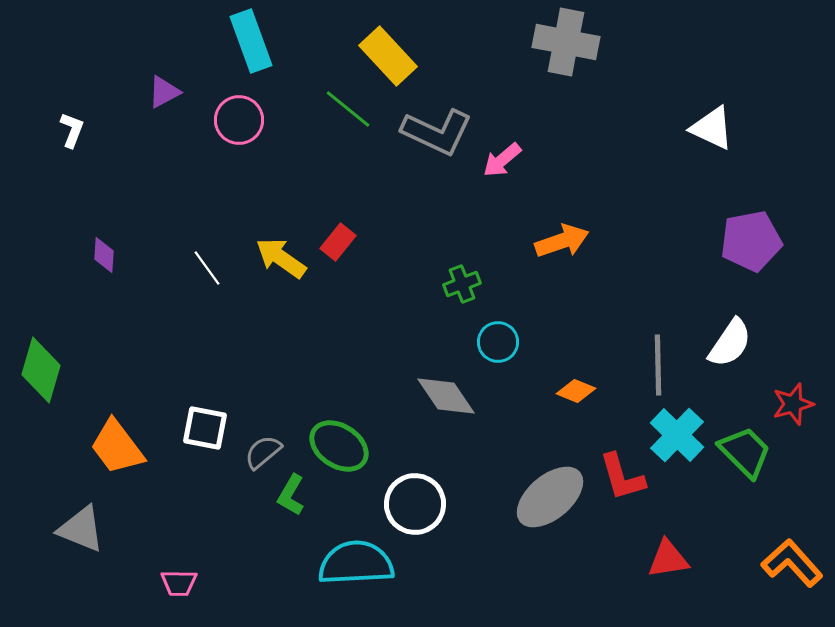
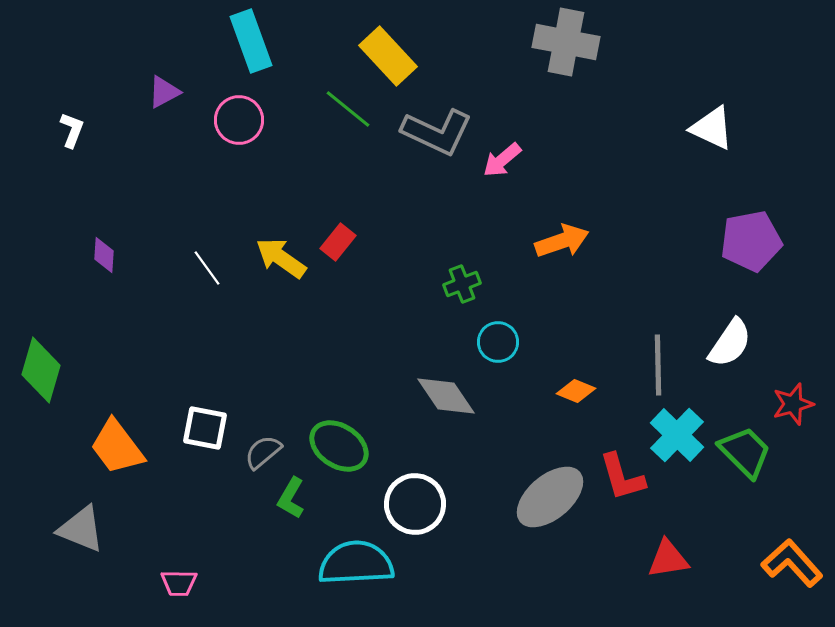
green L-shape: moved 3 px down
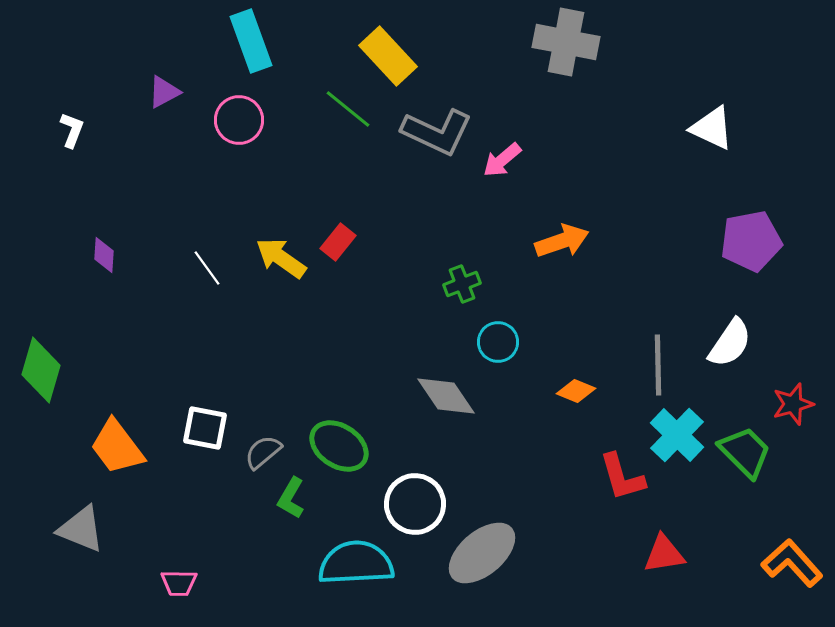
gray ellipse: moved 68 px left, 56 px down
red triangle: moved 4 px left, 5 px up
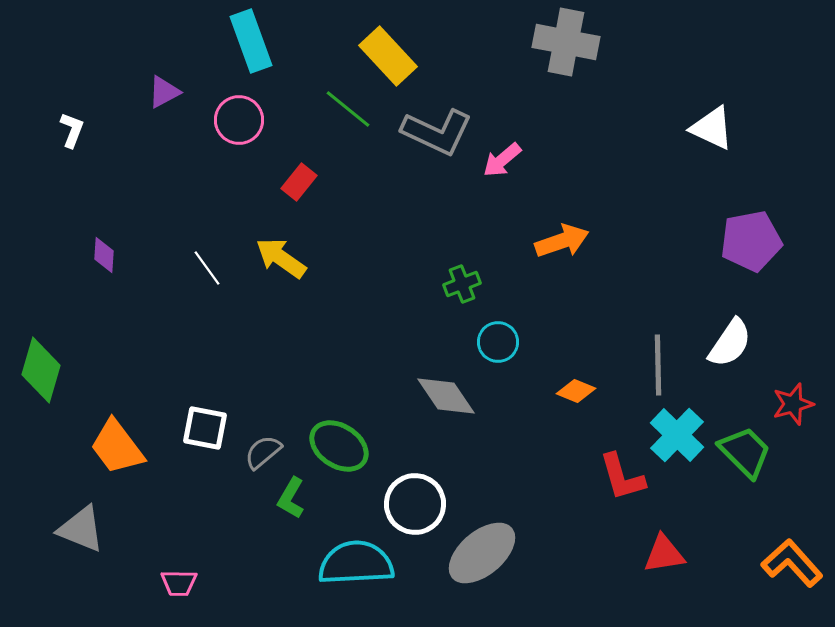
red rectangle: moved 39 px left, 60 px up
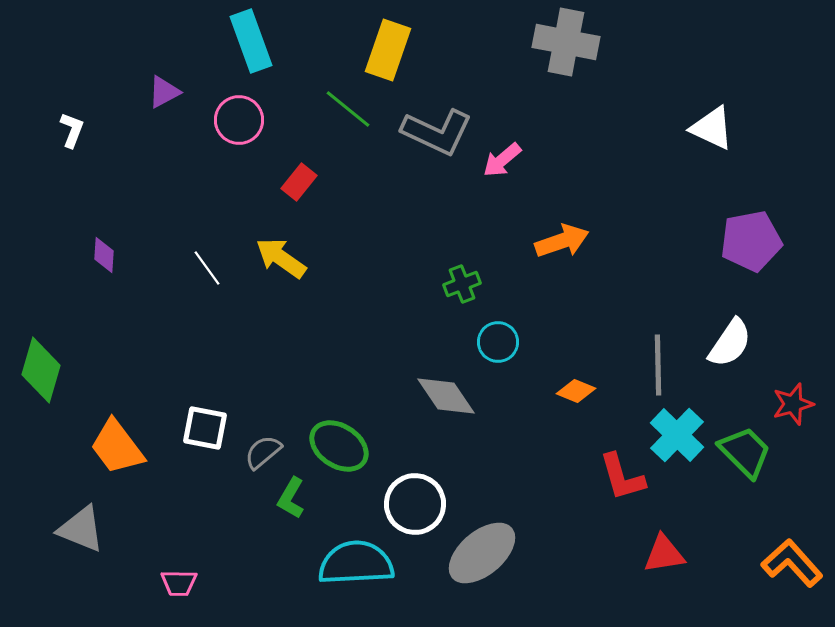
yellow rectangle: moved 6 px up; rotated 62 degrees clockwise
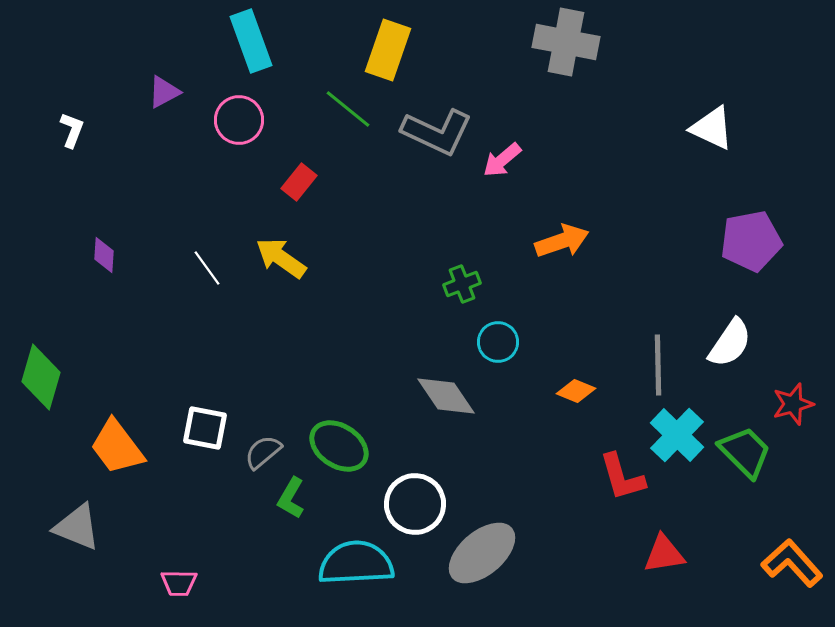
green diamond: moved 7 px down
gray triangle: moved 4 px left, 2 px up
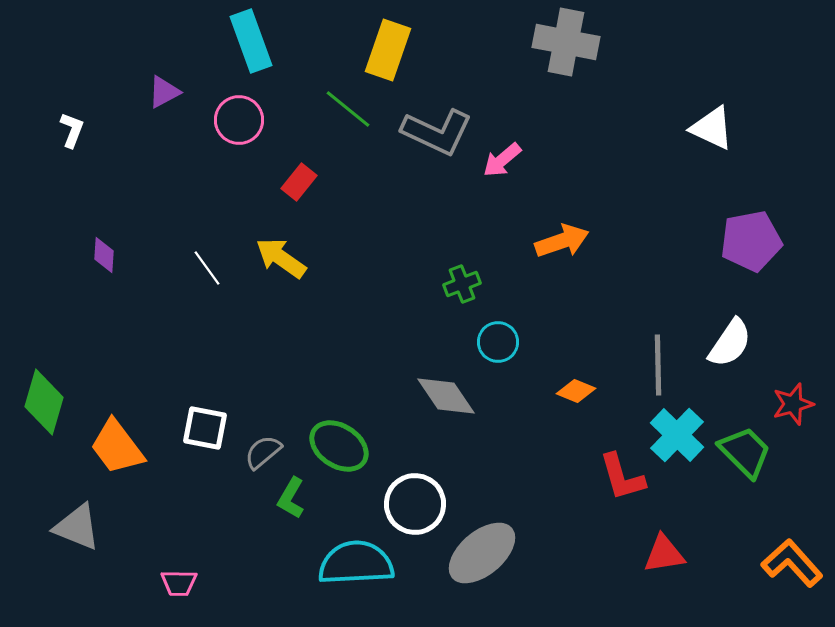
green diamond: moved 3 px right, 25 px down
